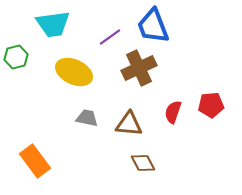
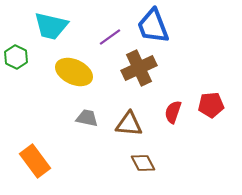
cyan trapezoid: moved 2 px left, 2 px down; rotated 21 degrees clockwise
green hexagon: rotated 20 degrees counterclockwise
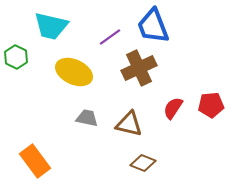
red semicircle: moved 4 px up; rotated 15 degrees clockwise
brown triangle: rotated 8 degrees clockwise
brown diamond: rotated 40 degrees counterclockwise
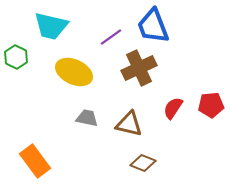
purple line: moved 1 px right
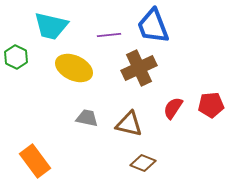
purple line: moved 2 px left, 2 px up; rotated 30 degrees clockwise
yellow ellipse: moved 4 px up
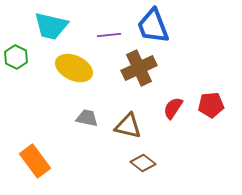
brown triangle: moved 1 px left, 2 px down
brown diamond: rotated 15 degrees clockwise
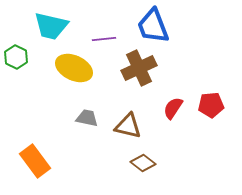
purple line: moved 5 px left, 4 px down
